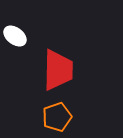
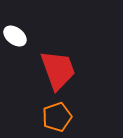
red trapezoid: rotated 21 degrees counterclockwise
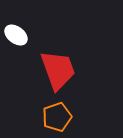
white ellipse: moved 1 px right, 1 px up
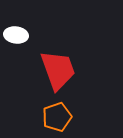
white ellipse: rotated 30 degrees counterclockwise
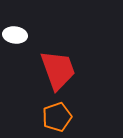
white ellipse: moved 1 px left
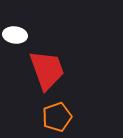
red trapezoid: moved 11 px left
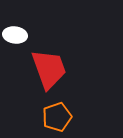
red trapezoid: moved 2 px right, 1 px up
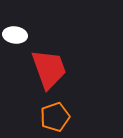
orange pentagon: moved 2 px left
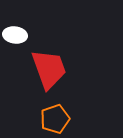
orange pentagon: moved 2 px down
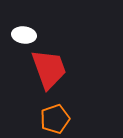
white ellipse: moved 9 px right
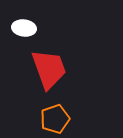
white ellipse: moved 7 px up
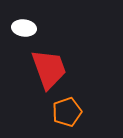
orange pentagon: moved 12 px right, 7 px up
